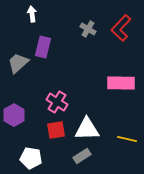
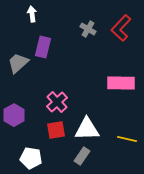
pink cross: rotated 15 degrees clockwise
gray rectangle: rotated 24 degrees counterclockwise
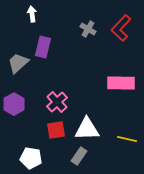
purple hexagon: moved 11 px up
gray rectangle: moved 3 px left
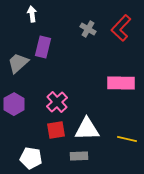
gray rectangle: rotated 54 degrees clockwise
